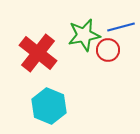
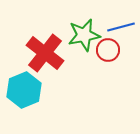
red cross: moved 7 px right
cyan hexagon: moved 25 px left, 16 px up; rotated 16 degrees clockwise
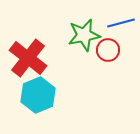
blue line: moved 4 px up
red cross: moved 17 px left, 5 px down
cyan hexagon: moved 14 px right, 5 px down
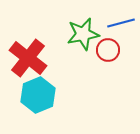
green star: moved 1 px left, 1 px up
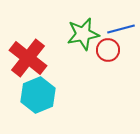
blue line: moved 6 px down
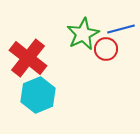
green star: rotated 16 degrees counterclockwise
red circle: moved 2 px left, 1 px up
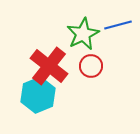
blue line: moved 3 px left, 4 px up
red circle: moved 15 px left, 17 px down
red cross: moved 21 px right, 8 px down
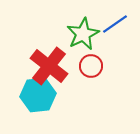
blue line: moved 3 px left, 1 px up; rotated 20 degrees counterclockwise
cyan hexagon: rotated 16 degrees clockwise
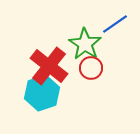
green star: moved 2 px right, 10 px down; rotated 12 degrees counterclockwise
red circle: moved 2 px down
cyan hexagon: moved 4 px right, 2 px up; rotated 12 degrees counterclockwise
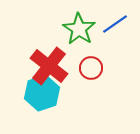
green star: moved 6 px left, 15 px up
